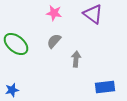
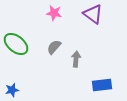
gray semicircle: moved 6 px down
blue rectangle: moved 3 px left, 2 px up
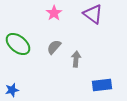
pink star: rotated 28 degrees clockwise
green ellipse: moved 2 px right
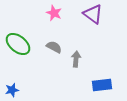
pink star: rotated 14 degrees counterclockwise
gray semicircle: rotated 77 degrees clockwise
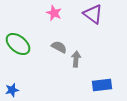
gray semicircle: moved 5 px right
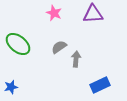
purple triangle: rotated 40 degrees counterclockwise
gray semicircle: rotated 63 degrees counterclockwise
blue rectangle: moved 2 px left; rotated 18 degrees counterclockwise
blue star: moved 1 px left, 3 px up
